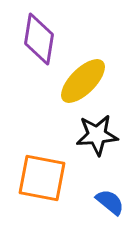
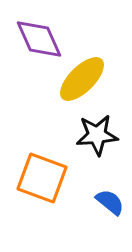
purple diamond: rotated 33 degrees counterclockwise
yellow ellipse: moved 1 px left, 2 px up
orange square: rotated 9 degrees clockwise
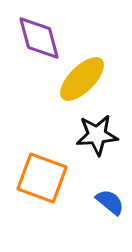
purple diamond: moved 1 px up; rotated 9 degrees clockwise
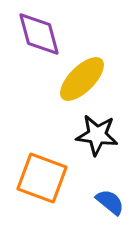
purple diamond: moved 4 px up
black star: rotated 12 degrees clockwise
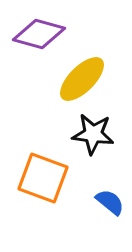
purple diamond: rotated 60 degrees counterclockwise
black star: moved 4 px left, 1 px up
orange square: moved 1 px right
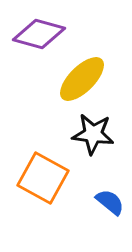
orange square: rotated 9 degrees clockwise
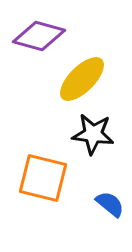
purple diamond: moved 2 px down
orange square: rotated 15 degrees counterclockwise
blue semicircle: moved 2 px down
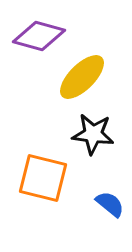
yellow ellipse: moved 2 px up
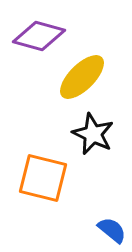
black star: rotated 18 degrees clockwise
blue semicircle: moved 2 px right, 26 px down
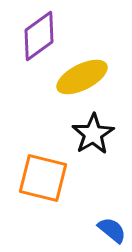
purple diamond: rotated 51 degrees counterclockwise
yellow ellipse: rotated 18 degrees clockwise
black star: rotated 15 degrees clockwise
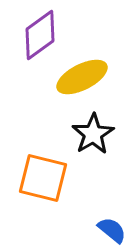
purple diamond: moved 1 px right, 1 px up
